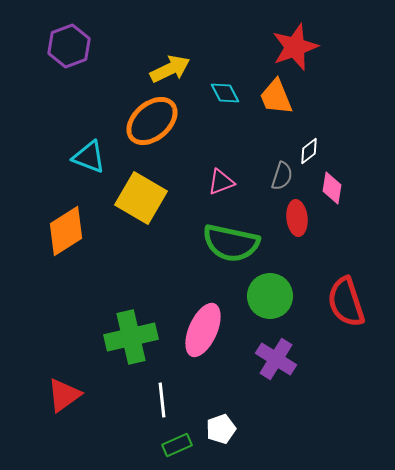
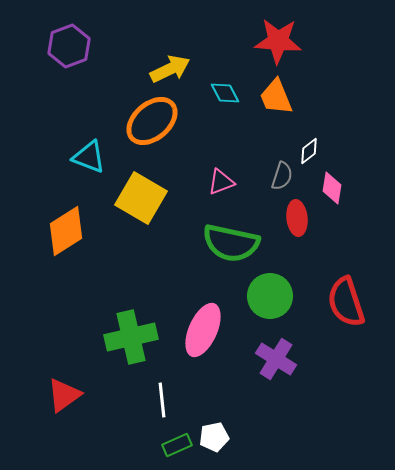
red star: moved 17 px left, 6 px up; rotated 24 degrees clockwise
white pentagon: moved 7 px left, 8 px down; rotated 8 degrees clockwise
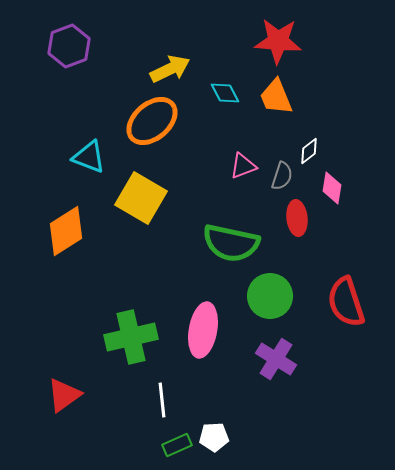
pink triangle: moved 22 px right, 16 px up
pink ellipse: rotated 14 degrees counterclockwise
white pentagon: rotated 8 degrees clockwise
